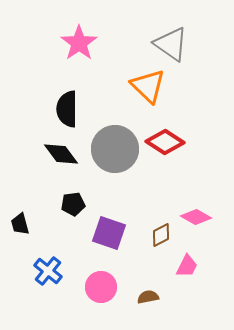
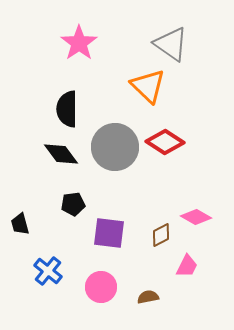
gray circle: moved 2 px up
purple square: rotated 12 degrees counterclockwise
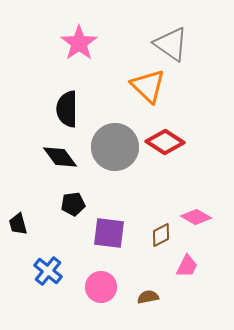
black diamond: moved 1 px left, 3 px down
black trapezoid: moved 2 px left
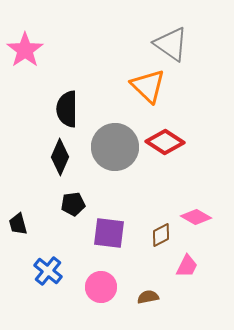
pink star: moved 54 px left, 7 px down
black diamond: rotated 60 degrees clockwise
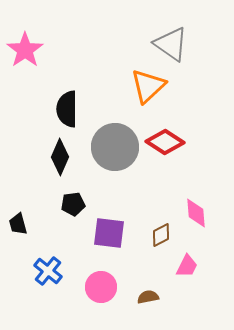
orange triangle: rotated 33 degrees clockwise
pink diamond: moved 4 px up; rotated 56 degrees clockwise
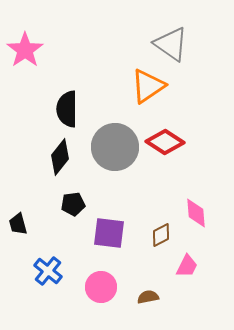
orange triangle: rotated 9 degrees clockwise
black diamond: rotated 15 degrees clockwise
